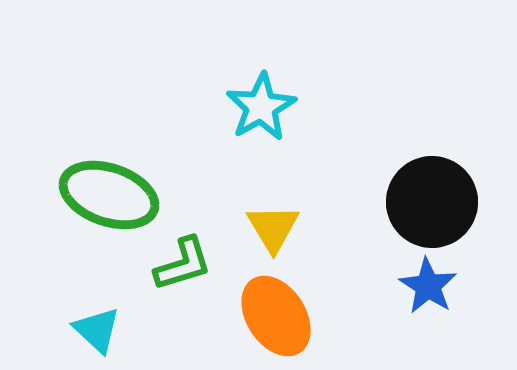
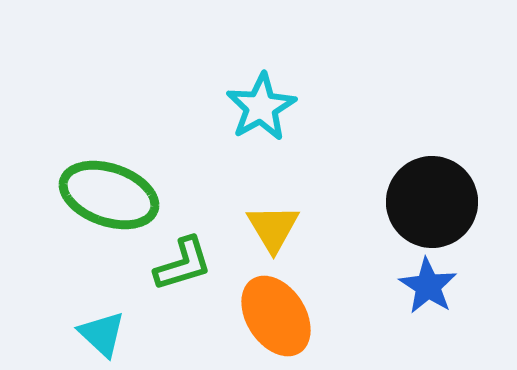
cyan triangle: moved 5 px right, 4 px down
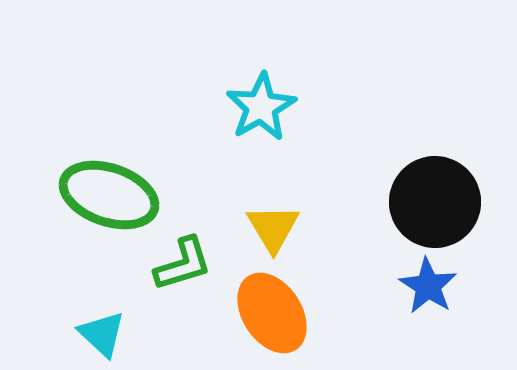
black circle: moved 3 px right
orange ellipse: moved 4 px left, 3 px up
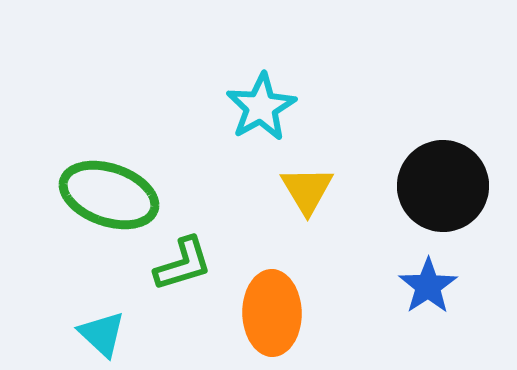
black circle: moved 8 px right, 16 px up
yellow triangle: moved 34 px right, 38 px up
blue star: rotated 6 degrees clockwise
orange ellipse: rotated 32 degrees clockwise
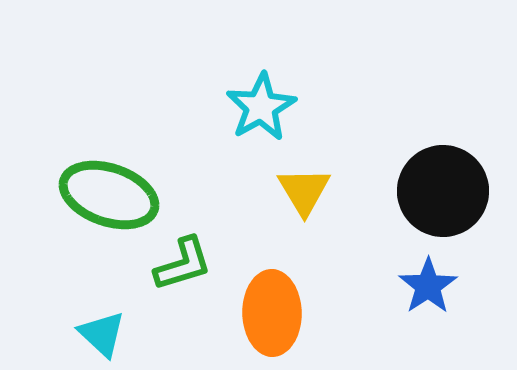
black circle: moved 5 px down
yellow triangle: moved 3 px left, 1 px down
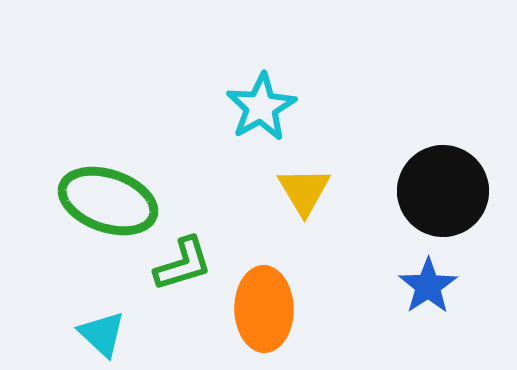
green ellipse: moved 1 px left, 6 px down
orange ellipse: moved 8 px left, 4 px up
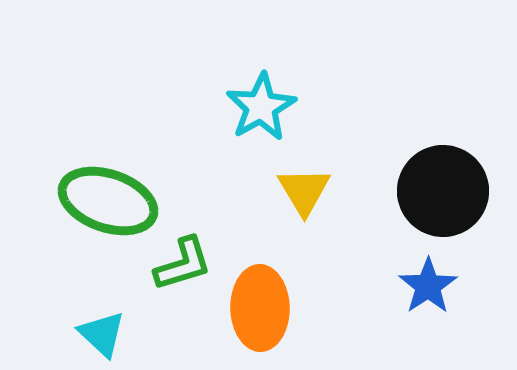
orange ellipse: moved 4 px left, 1 px up
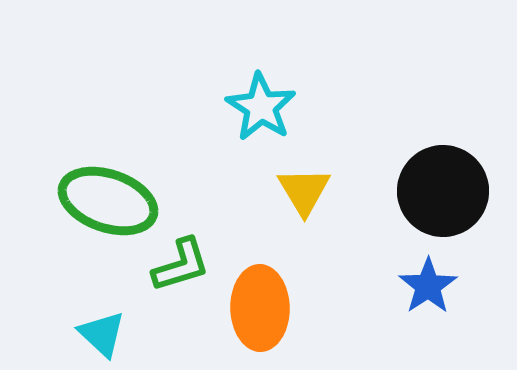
cyan star: rotated 10 degrees counterclockwise
green L-shape: moved 2 px left, 1 px down
